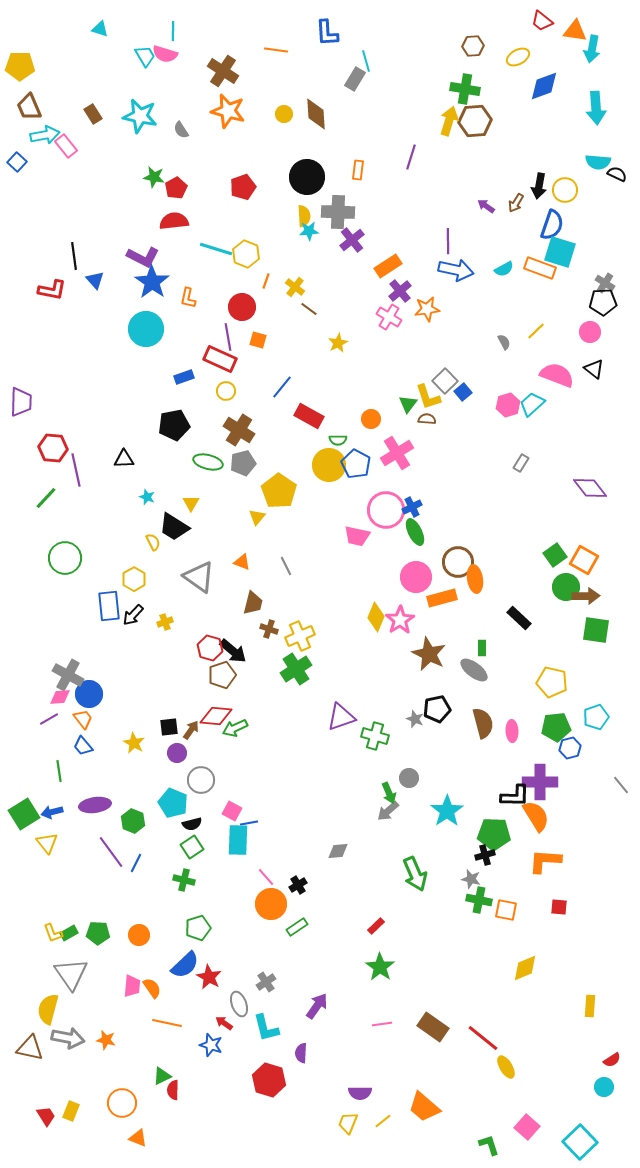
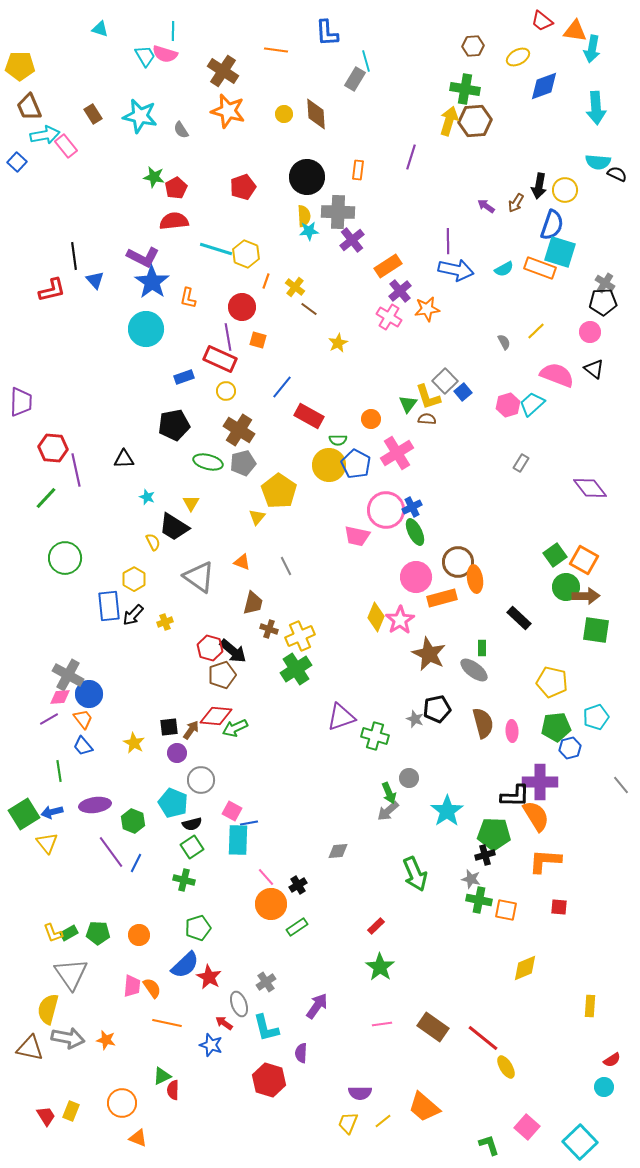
red L-shape at (52, 290): rotated 24 degrees counterclockwise
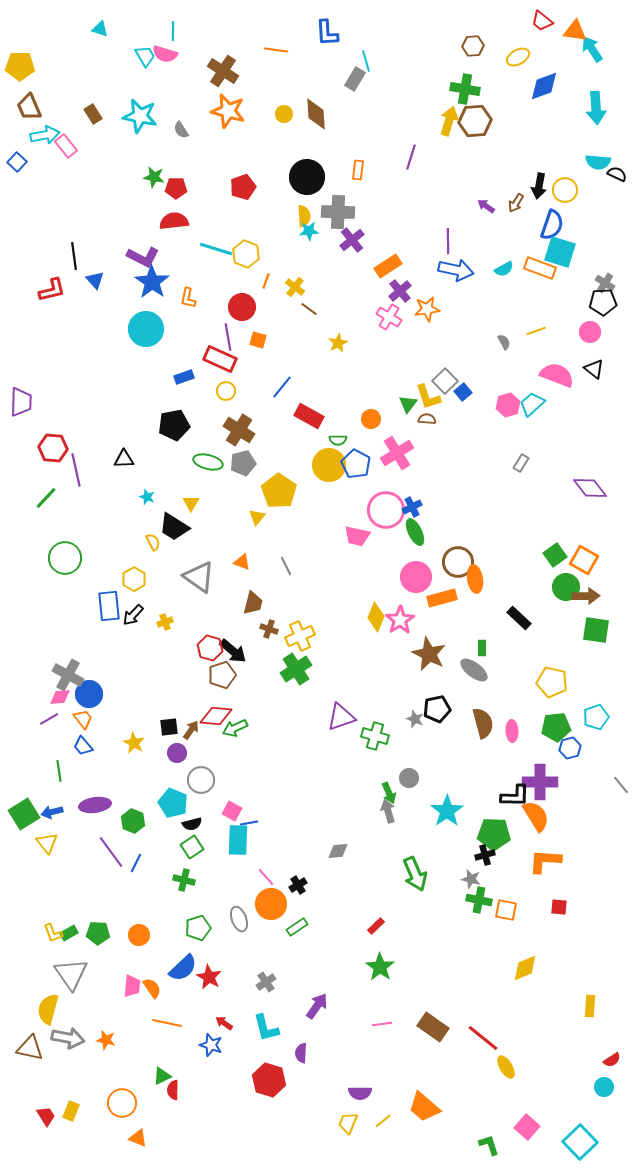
cyan arrow at (592, 49): rotated 136 degrees clockwise
red pentagon at (176, 188): rotated 30 degrees clockwise
yellow line at (536, 331): rotated 24 degrees clockwise
gray arrow at (388, 811): rotated 115 degrees clockwise
blue semicircle at (185, 965): moved 2 px left, 3 px down
gray ellipse at (239, 1004): moved 85 px up
